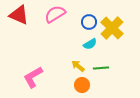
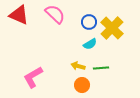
pink semicircle: rotated 75 degrees clockwise
yellow arrow: rotated 24 degrees counterclockwise
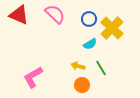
blue circle: moved 3 px up
green line: rotated 63 degrees clockwise
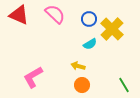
yellow cross: moved 1 px down
green line: moved 23 px right, 17 px down
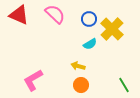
pink L-shape: moved 3 px down
orange circle: moved 1 px left
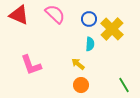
cyan semicircle: rotated 56 degrees counterclockwise
yellow arrow: moved 2 px up; rotated 24 degrees clockwise
pink L-shape: moved 2 px left, 15 px up; rotated 80 degrees counterclockwise
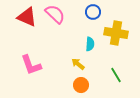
red triangle: moved 8 px right, 2 px down
blue circle: moved 4 px right, 7 px up
yellow cross: moved 4 px right, 4 px down; rotated 35 degrees counterclockwise
green line: moved 8 px left, 10 px up
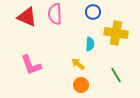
pink semicircle: rotated 135 degrees counterclockwise
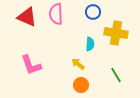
pink semicircle: moved 1 px right
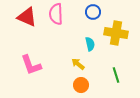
cyan semicircle: rotated 16 degrees counterclockwise
green line: rotated 14 degrees clockwise
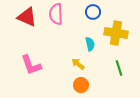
green line: moved 3 px right, 7 px up
